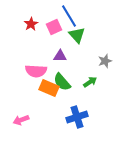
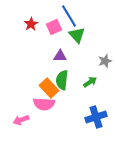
pink semicircle: moved 8 px right, 33 px down
green semicircle: moved 2 px up; rotated 48 degrees clockwise
orange rectangle: rotated 24 degrees clockwise
blue cross: moved 19 px right
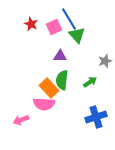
blue line: moved 3 px down
red star: rotated 16 degrees counterclockwise
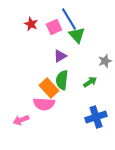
purple triangle: rotated 32 degrees counterclockwise
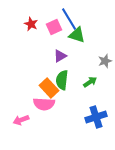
green triangle: rotated 30 degrees counterclockwise
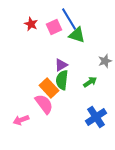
purple triangle: moved 1 px right, 9 px down
pink semicircle: rotated 130 degrees counterclockwise
blue cross: rotated 15 degrees counterclockwise
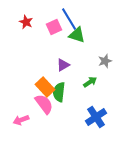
red star: moved 5 px left, 2 px up
purple triangle: moved 2 px right
green semicircle: moved 3 px left, 12 px down
orange rectangle: moved 4 px left, 1 px up
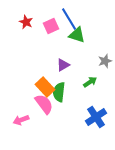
pink square: moved 3 px left, 1 px up
